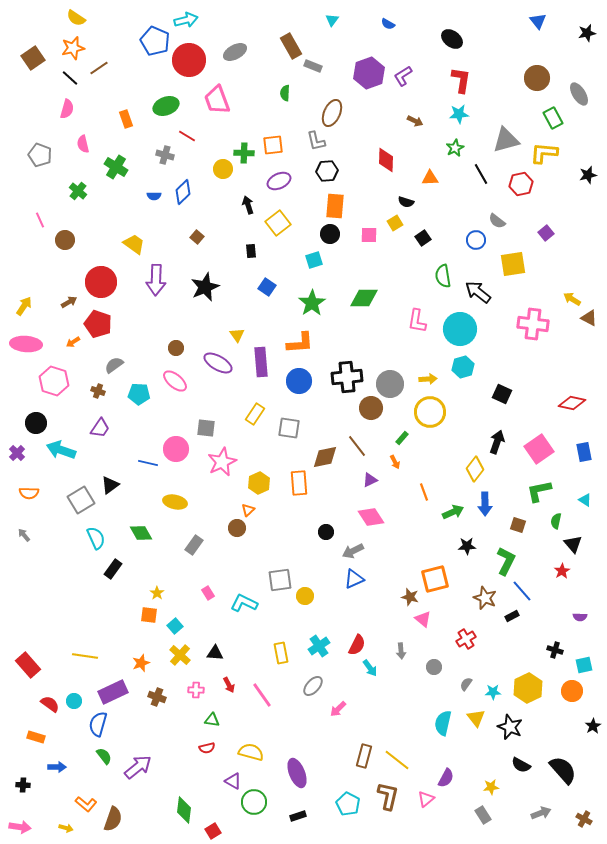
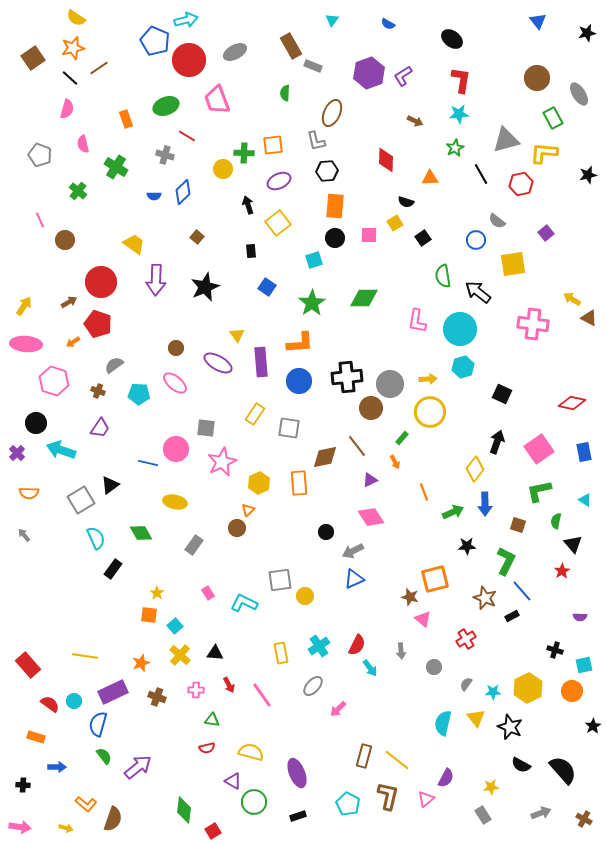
black circle at (330, 234): moved 5 px right, 4 px down
pink ellipse at (175, 381): moved 2 px down
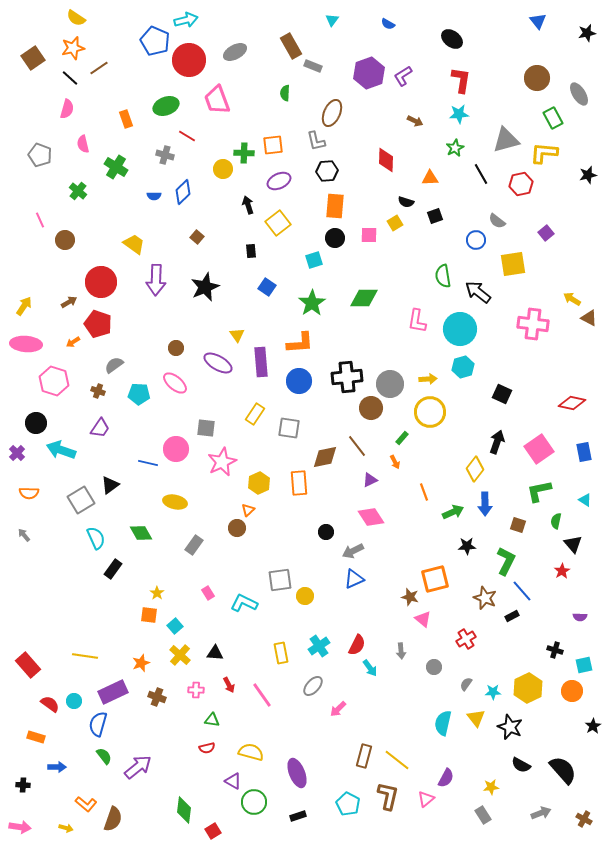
black square at (423, 238): moved 12 px right, 22 px up; rotated 14 degrees clockwise
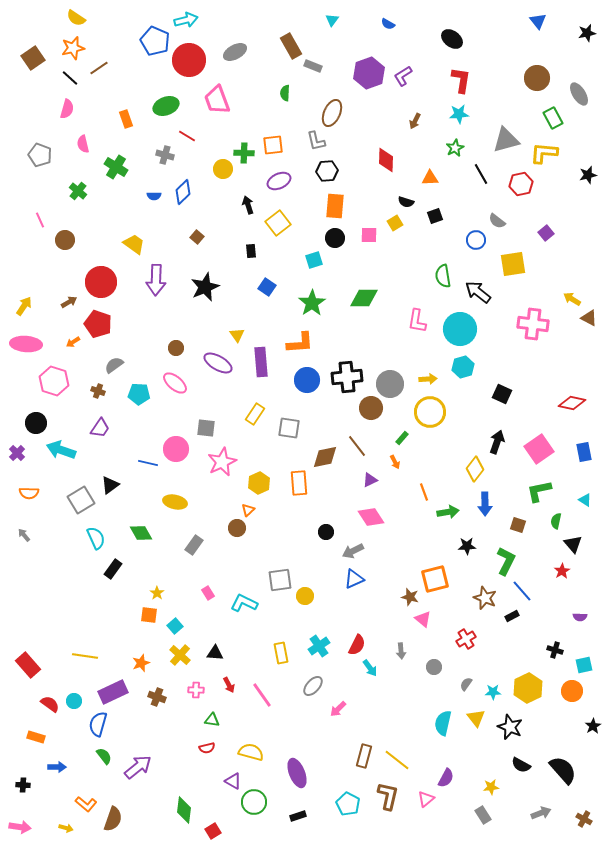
brown arrow at (415, 121): rotated 91 degrees clockwise
blue circle at (299, 381): moved 8 px right, 1 px up
green arrow at (453, 512): moved 5 px left; rotated 15 degrees clockwise
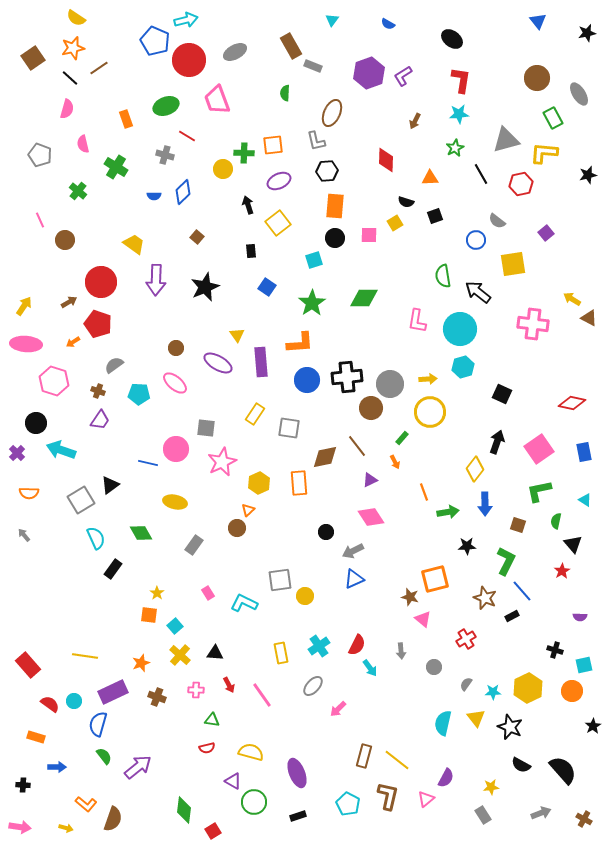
purple trapezoid at (100, 428): moved 8 px up
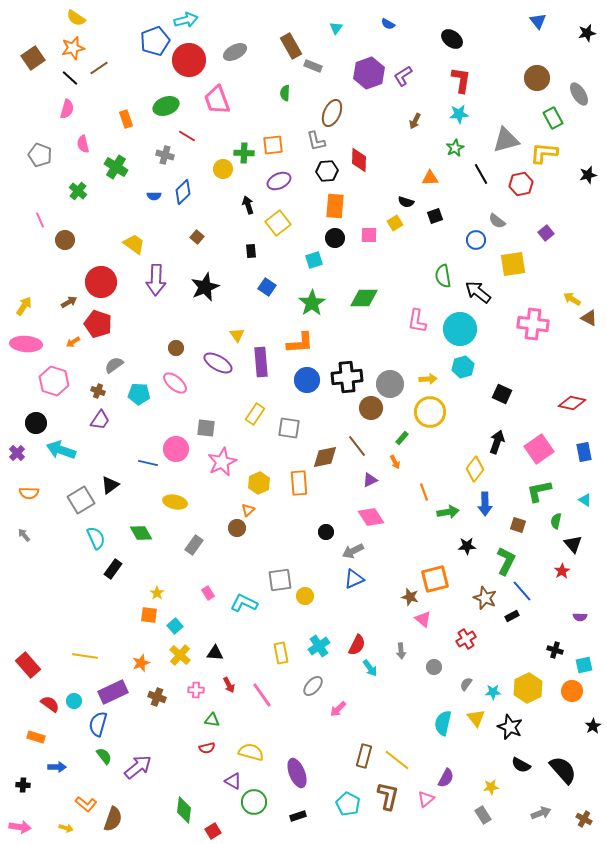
cyan triangle at (332, 20): moved 4 px right, 8 px down
blue pentagon at (155, 41): rotated 28 degrees clockwise
red diamond at (386, 160): moved 27 px left
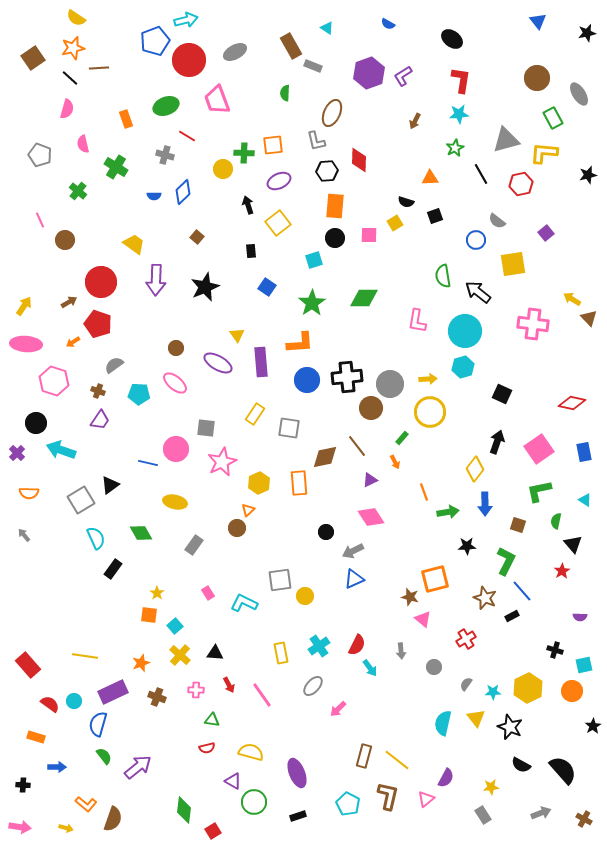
cyan triangle at (336, 28): moved 9 px left; rotated 32 degrees counterclockwise
brown line at (99, 68): rotated 30 degrees clockwise
brown triangle at (589, 318): rotated 18 degrees clockwise
cyan circle at (460, 329): moved 5 px right, 2 px down
